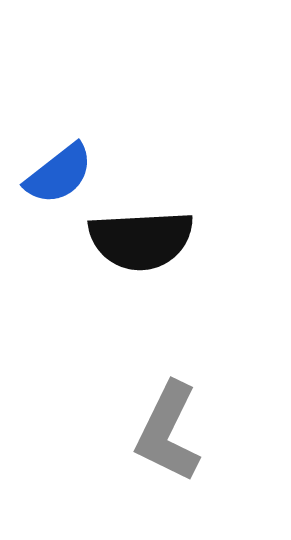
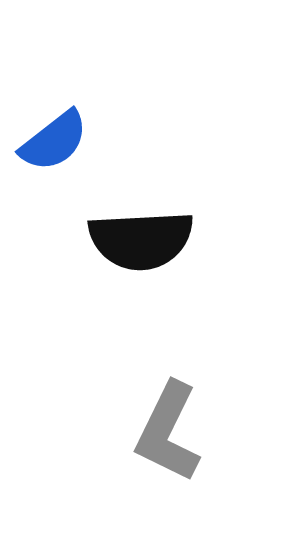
blue semicircle: moved 5 px left, 33 px up
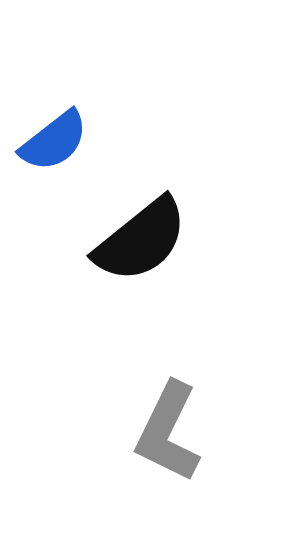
black semicircle: rotated 36 degrees counterclockwise
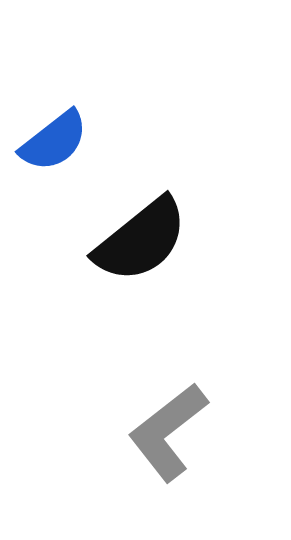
gray L-shape: rotated 26 degrees clockwise
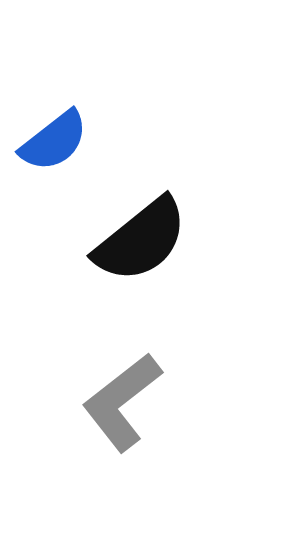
gray L-shape: moved 46 px left, 30 px up
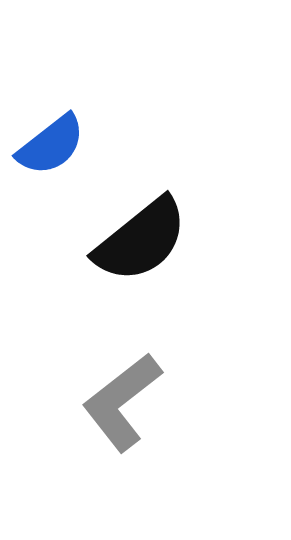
blue semicircle: moved 3 px left, 4 px down
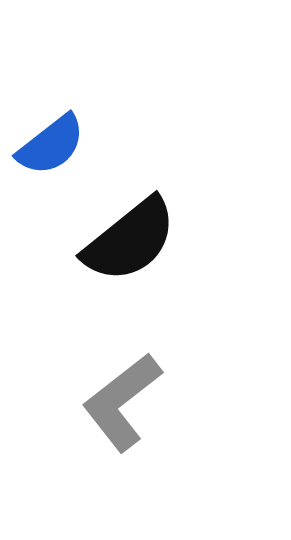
black semicircle: moved 11 px left
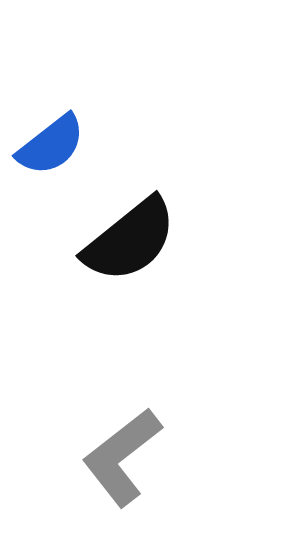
gray L-shape: moved 55 px down
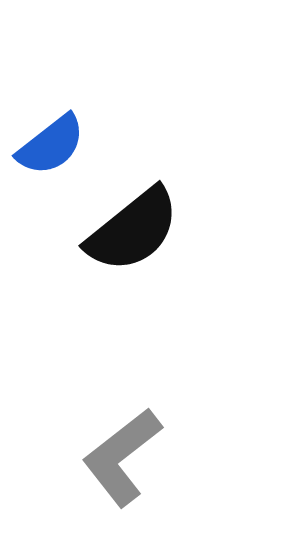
black semicircle: moved 3 px right, 10 px up
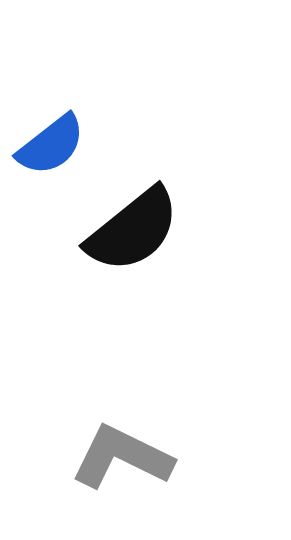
gray L-shape: rotated 64 degrees clockwise
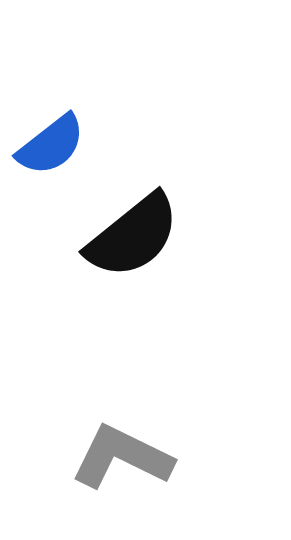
black semicircle: moved 6 px down
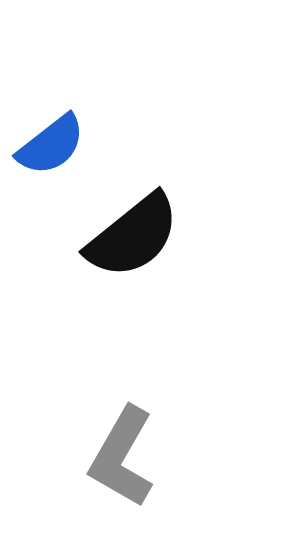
gray L-shape: rotated 86 degrees counterclockwise
